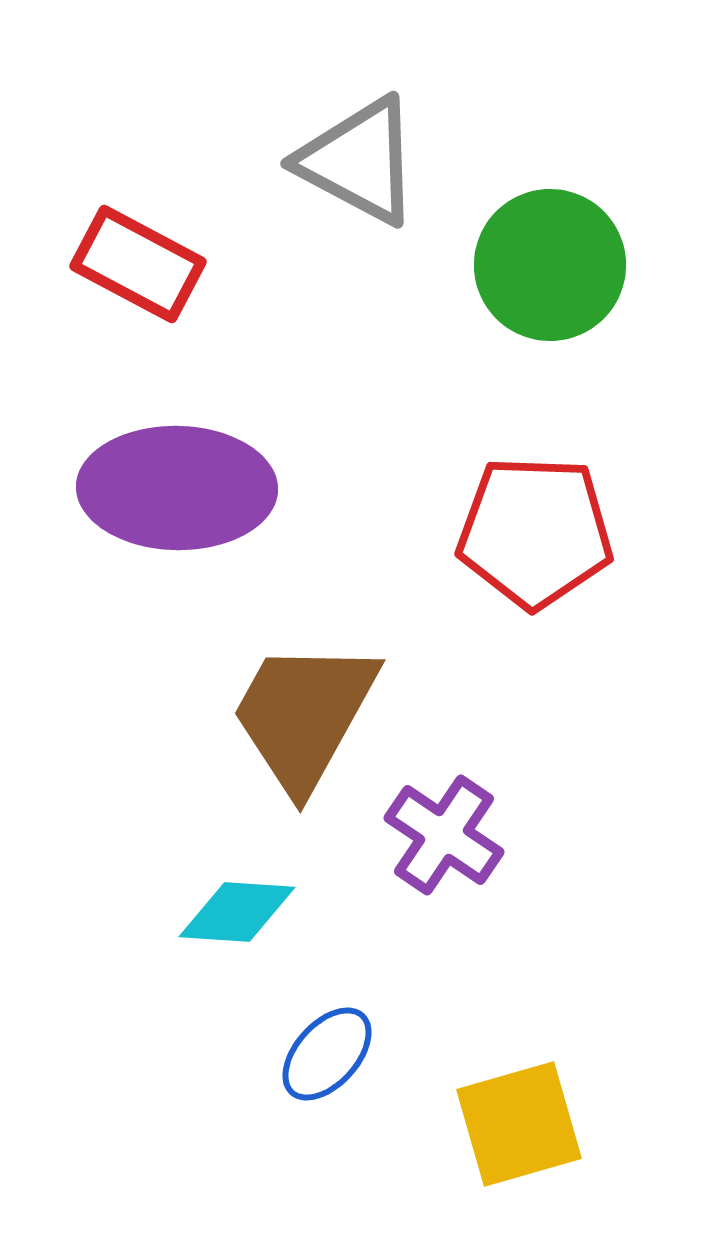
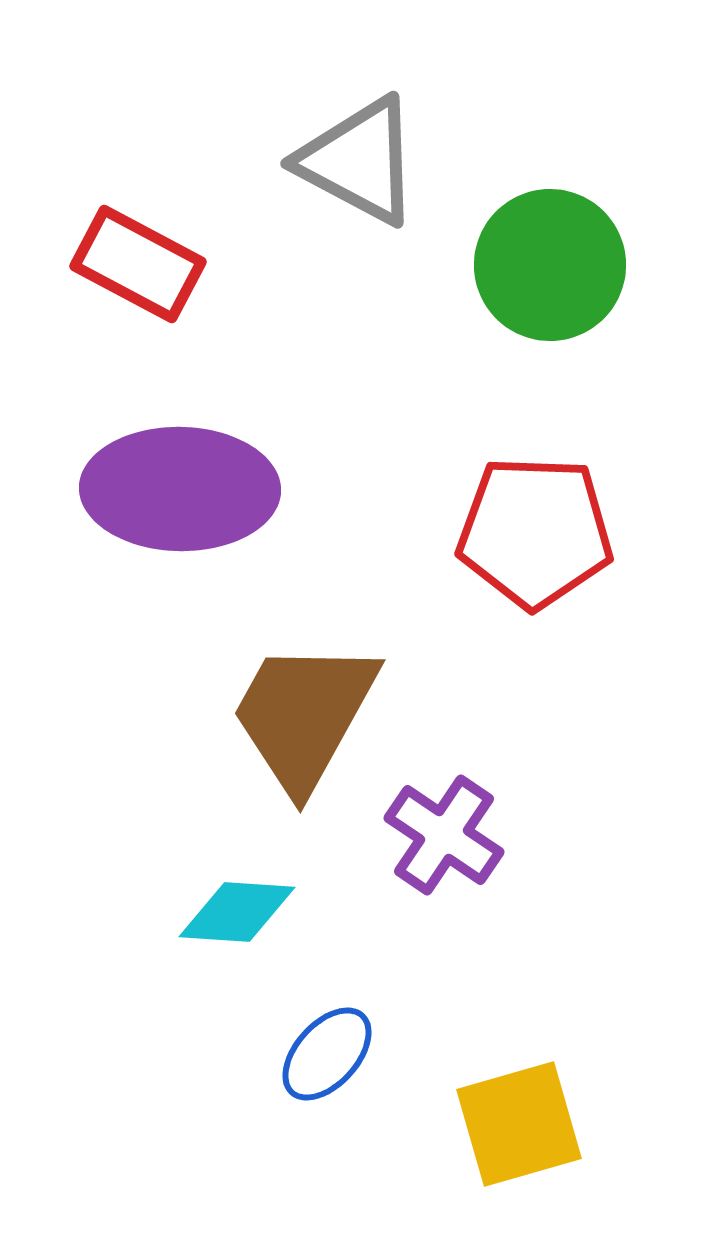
purple ellipse: moved 3 px right, 1 px down
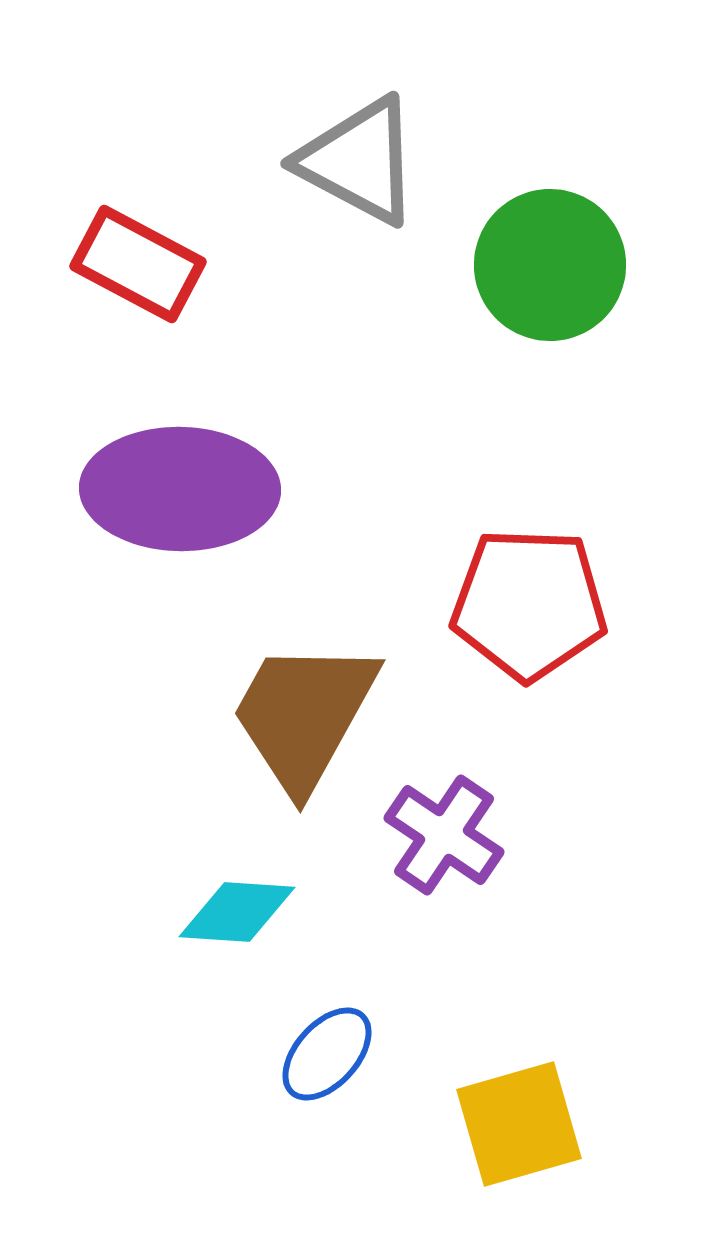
red pentagon: moved 6 px left, 72 px down
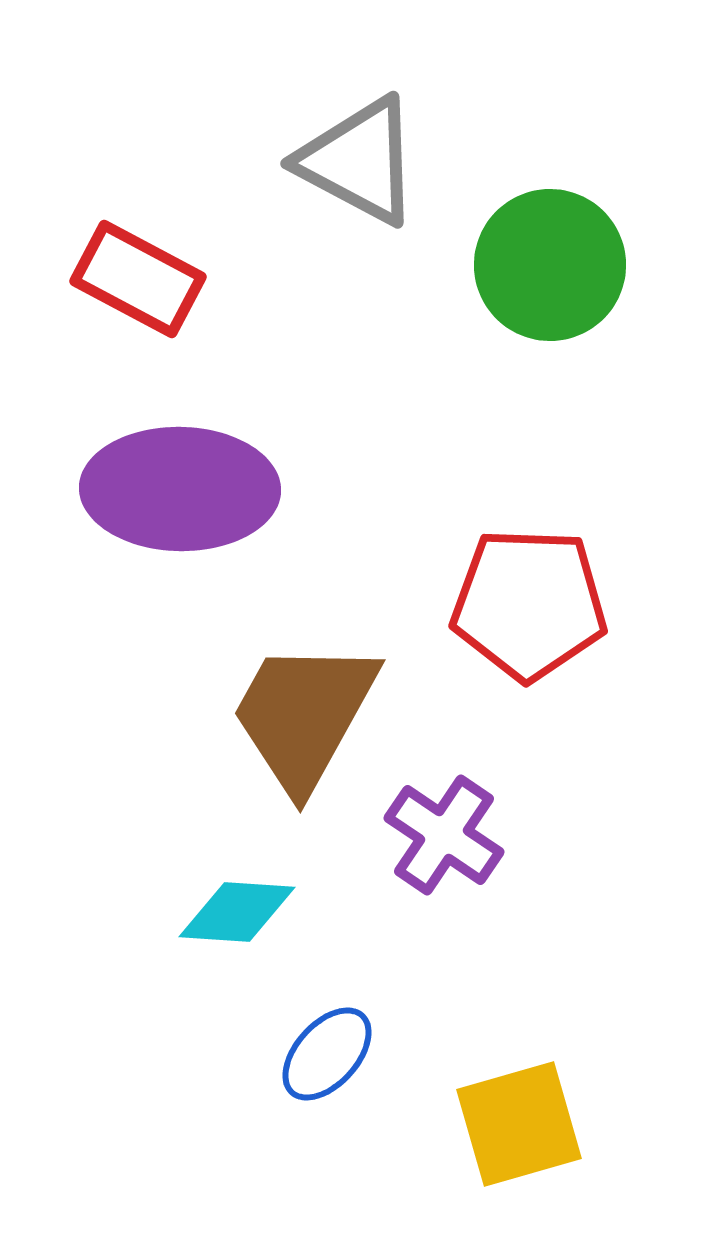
red rectangle: moved 15 px down
